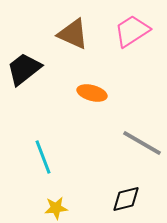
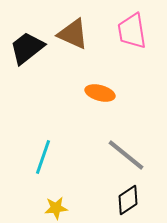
pink trapezoid: rotated 66 degrees counterclockwise
black trapezoid: moved 3 px right, 21 px up
orange ellipse: moved 8 px right
gray line: moved 16 px left, 12 px down; rotated 9 degrees clockwise
cyan line: rotated 40 degrees clockwise
black diamond: moved 2 px right, 1 px down; rotated 20 degrees counterclockwise
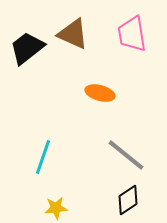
pink trapezoid: moved 3 px down
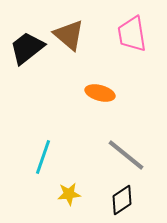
brown triangle: moved 4 px left, 1 px down; rotated 16 degrees clockwise
black diamond: moved 6 px left
yellow star: moved 13 px right, 14 px up
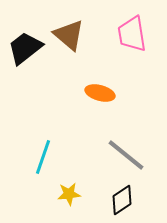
black trapezoid: moved 2 px left
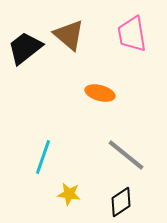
yellow star: rotated 15 degrees clockwise
black diamond: moved 1 px left, 2 px down
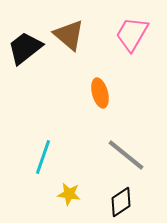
pink trapezoid: rotated 39 degrees clockwise
orange ellipse: rotated 60 degrees clockwise
